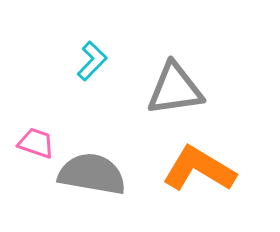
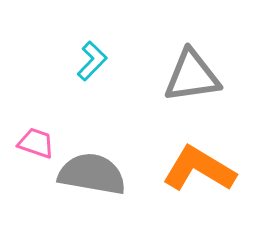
gray triangle: moved 17 px right, 13 px up
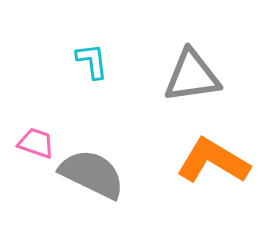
cyan L-shape: rotated 51 degrees counterclockwise
orange L-shape: moved 14 px right, 8 px up
gray semicircle: rotated 16 degrees clockwise
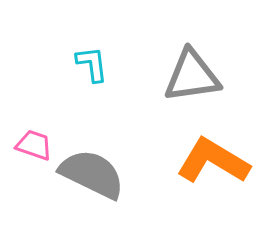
cyan L-shape: moved 3 px down
pink trapezoid: moved 2 px left, 2 px down
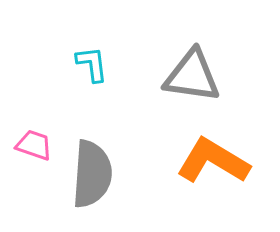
gray triangle: rotated 16 degrees clockwise
gray semicircle: rotated 68 degrees clockwise
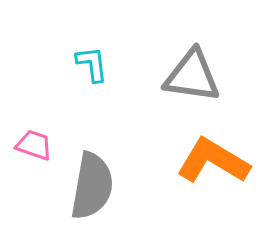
gray semicircle: moved 12 px down; rotated 6 degrees clockwise
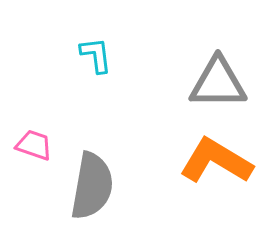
cyan L-shape: moved 4 px right, 9 px up
gray triangle: moved 26 px right, 7 px down; rotated 8 degrees counterclockwise
orange L-shape: moved 3 px right
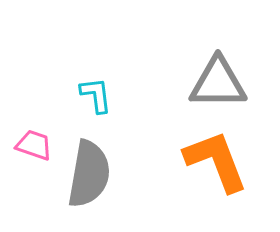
cyan L-shape: moved 40 px down
orange L-shape: rotated 38 degrees clockwise
gray semicircle: moved 3 px left, 12 px up
